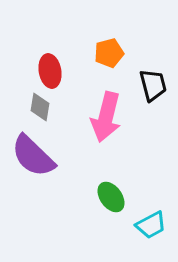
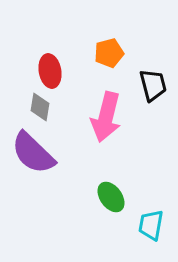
purple semicircle: moved 3 px up
cyan trapezoid: rotated 128 degrees clockwise
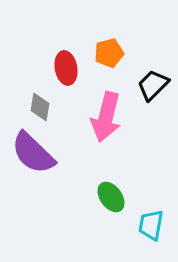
red ellipse: moved 16 px right, 3 px up
black trapezoid: rotated 120 degrees counterclockwise
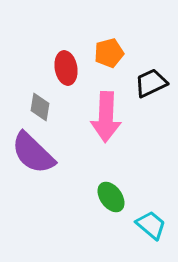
black trapezoid: moved 2 px left, 2 px up; rotated 20 degrees clockwise
pink arrow: rotated 12 degrees counterclockwise
cyan trapezoid: rotated 120 degrees clockwise
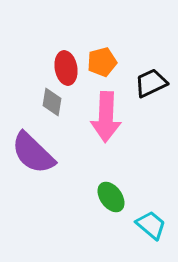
orange pentagon: moved 7 px left, 9 px down
gray diamond: moved 12 px right, 5 px up
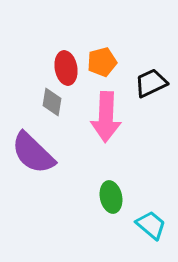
green ellipse: rotated 24 degrees clockwise
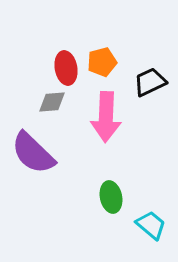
black trapezoid: moved 1 px left, 1 px up
gray diamond: rotated 76 degrees clockwise
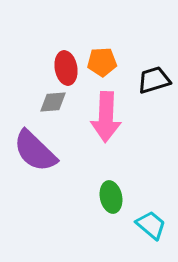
orange pentagon: rotated 12 degrees clockwise
black trapezoid: moved 4 px right, 2 px up; rotated 8 degrees clockwise
gray diamond: moved 1 px right
purple semicircle: moved 2 px right, 2 px up
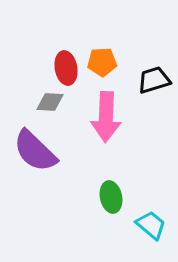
gray diamond: moved 3 px left; rotated 8 degrees clockwise
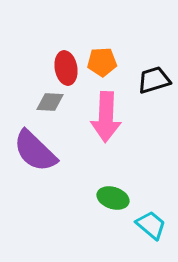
green ellipse: moved 2 px right, 1 px down; rotated 60 degrees counterclockwise
